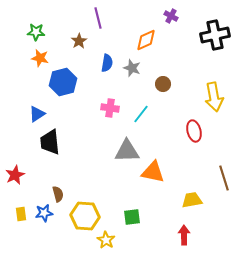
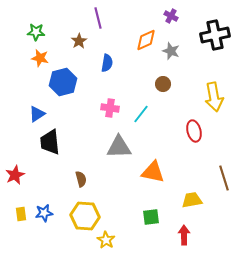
gray star: moved 39 px right, 17 px up
gray triangle: moved 8 px left, 4 px up
brown semicircle: moved 23 px right, 15 px up
green square: moved 19 px right
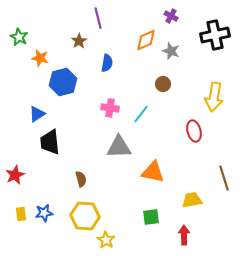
green star: moved 17 px left, 5 px down; rotated 24 degrees clockwise
yellow arrow: rotated 20 degrees clockwise
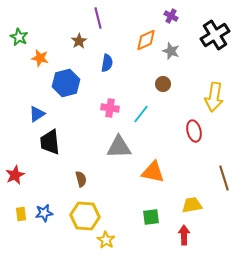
black cross: rotated 20 degrees counterclockwise
blue hexagon: moved 3 px right, 1 px down
yellow trapezoid: moved 5 px down
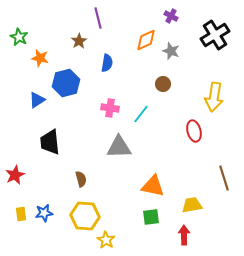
blue triangle: moved 14 px up
orange triangle: moved 14 px down
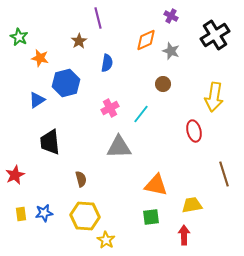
pink cross: rotated 36 degrees counterclockwise
brown line: moved 4 px up
orange triangle: moved 3 px right, 1 px up
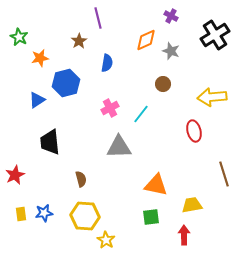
orange star: rotated 24 degrees counterclockwise
yellow arrow: moved 2 px left; rotated 76 degrees clockwise
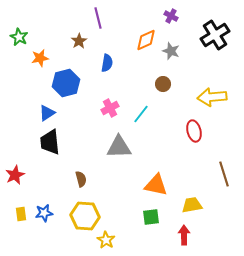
blue triangle: moved 10 px right, 13 px down
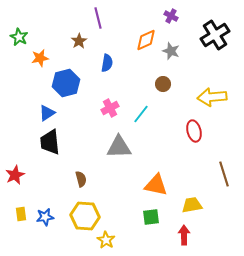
blue star: moved 1 px right, 4 px down
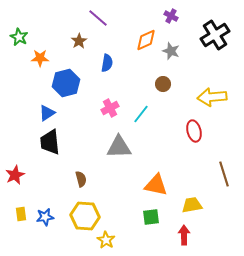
purple line: rotated 35 degrees counterclockwise
orange star: rotated 12 degrees clockwise
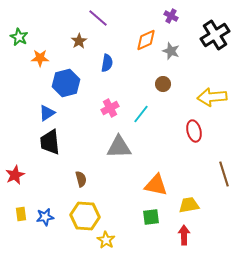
yellow trapezoid: moved 3 px left
